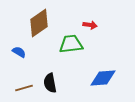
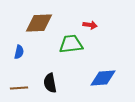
brown diamond: rotated 32 degrees clockwise
blue semicircle: rotated 72 degrees clockwise
brown line: moved 5 px left; rotated 12 degrees clockwise
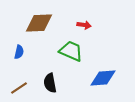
red arrow: moved 6 px left
green trapezoid: moved 7 px down; rotated 30 degrees clockwise
brown line: rotated 30 degrees counterclockwise
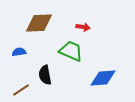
red arrow: moved 1 px left, 2 px down
blue semicircle: rotated 112 degrees counterclockwise
black semicircle: moved 5 px left, 8 px up
brown line: moved 2 px right, 2 px down
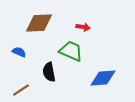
blue semicircle: rotated 32 degrees clockwise
black semicircle: moved 4 px right, 3 px up
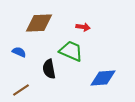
black semicircle: moved 3 px up
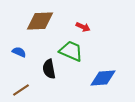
brown diamond: moved 1 px right, 2 px up
red arrow: rotated 16 degrees clockwise
